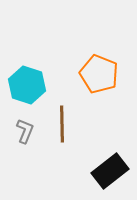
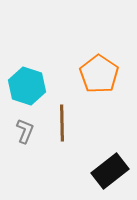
orange pentagon: rotated 12 degrees clockwise
cyan hexagon: moved 1 px down
brown line: moved 1 px up
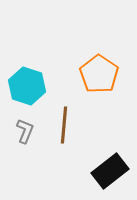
brown line: moved 2 px right, 2 px down; rotated 6 degrees clockwise
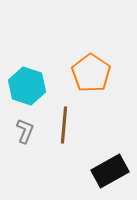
orange pentagon: moved 8 px left, 1 px up
black rectangle: rotated 9 degrees clockwise
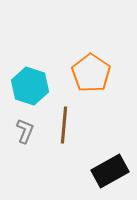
cyan hexagon: moved 3 px right
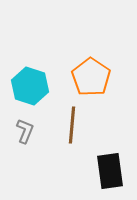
orange pentagon: moved 4 px down
brown line: moved 8 px right
black rectangle: rotated 69 degrees counterclockwise
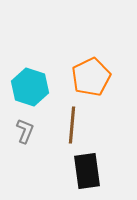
orange pentagon: rotated 12 degrees clockwise
cyan hexagon: moved 1 px down
black rectangle: moved 23 px left
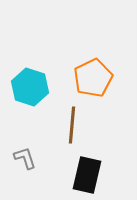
orange pentagon: moved 2 px right, 1 px down
gray L-shape: moved 27 px down; rotated 40 degrees counterclockwise
black rectangle: moved 4 px down; rotated 21 degrees clockwise
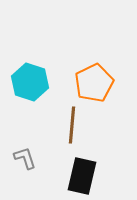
orange pentagon: moved 1 px right, 5 px down
cyan hexagon: moved 5 px up
black rectangle: moved 5 px left, 1 px down
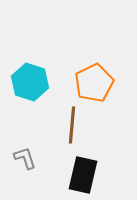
black rectangle: moved 1 px right, 1 px up
